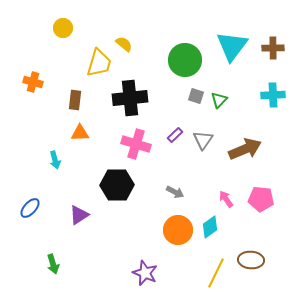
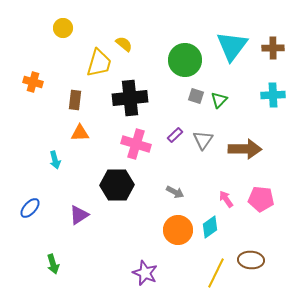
brown arrow: rotated 24 degrees clockwise
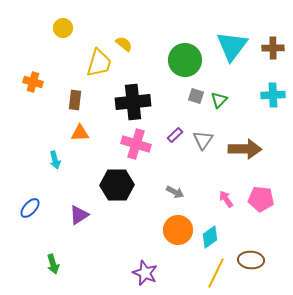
black cross: moved 3 px right, 4 px down
cyan diamond: moved 10 px down
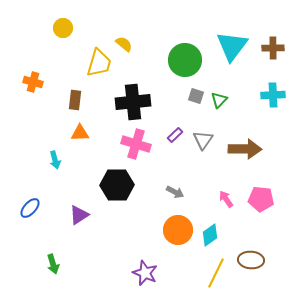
cyan diamond: moved 2 px up
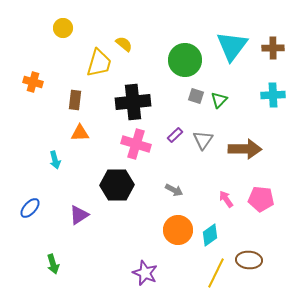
gray arrow: moved 1 px left, 2 px up
brown ellipse: moved 2 px left
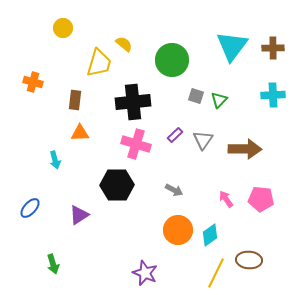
green circle: moved 13 px left
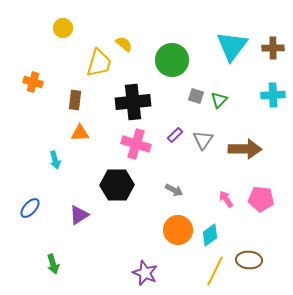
yellow line: moved 1 px left, 2 px up
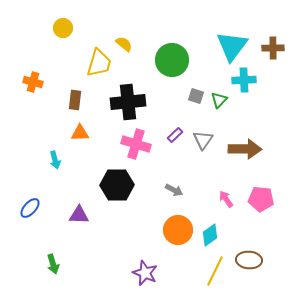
cyan cross: moved 29 px left, 15 px up
black cross: moved 5 px left
purple triangle: rotated 35 degrees clockwise
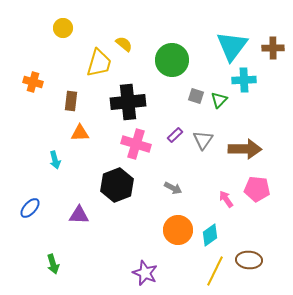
brown rectangle: moved 4 px left, 1 px down
black hexagon: rotated 20 degrees counterclockwise
gray arrow: moved 1 px left, 2 px up
pink pentagon: moved 4 px left, 10 px up
